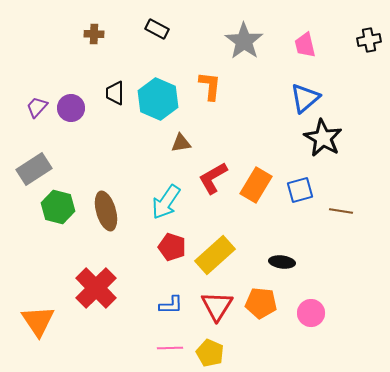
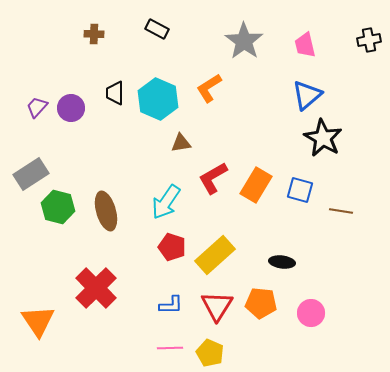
orange L-shape: moved 1 px left, 2 px down; rotated 128 degrees counterclockwise
blue triangle: moved 2 px right, 3 px up
gray rectangle: moved 3 px left, 5 px down
blue square: rotated 32 degrees clockwise
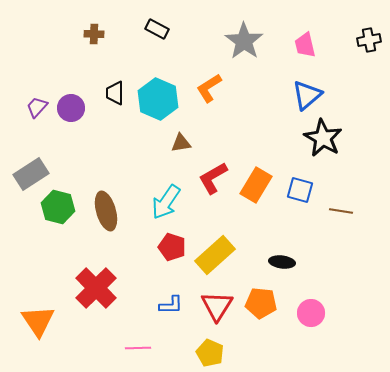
pink line: moved 32 px left
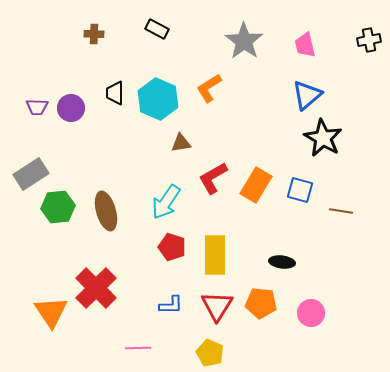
purple trapezoid: rotated 130 degrees counterclockwise
green hexagon: rotated 20 degrees counterclockwise
yellow rectangle: rotated 48 degrees counterclockwise
orange triangle: moved 13 px right, 9 px up
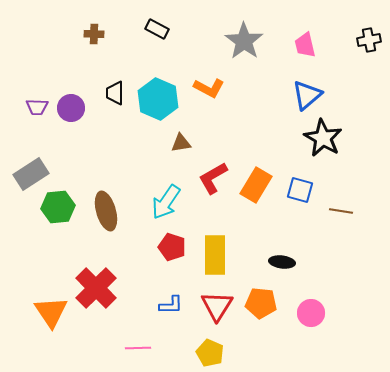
orange L-shape: rotated 120 degrees counterclockwise
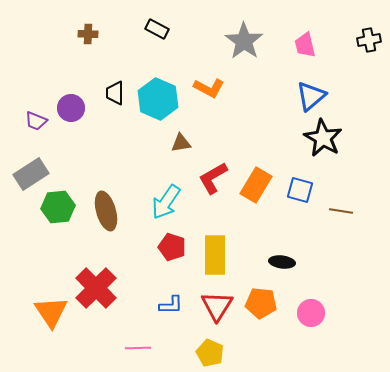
brown cross: moved 6 px left
blue triangle: moved 4 px right, 1 px down
purple trapezoid: moved 1 px left, 14 px down; rotated 20 degrees clockwise
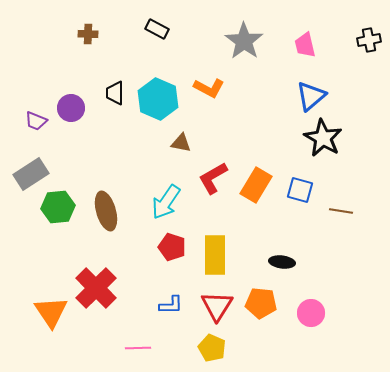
brown triangle: rotated 20 degrees clockwise
yellow pentagon: moved 2 px right, 5 px up
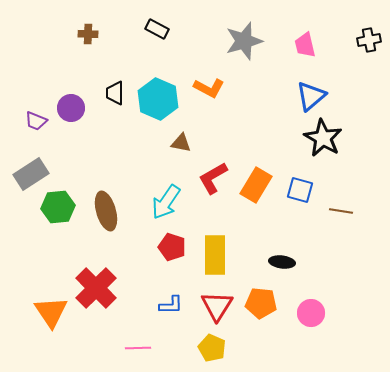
gray star: rotated 21 degrees clockwise
